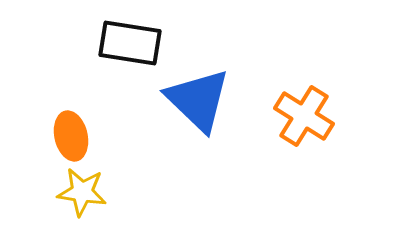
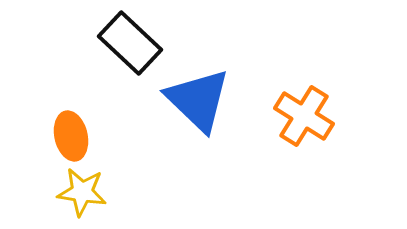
black rectangle: rotated 34 degrees clockwise
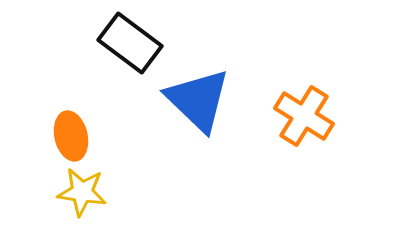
black rectangle: rotated 6 degrees counterclockwise
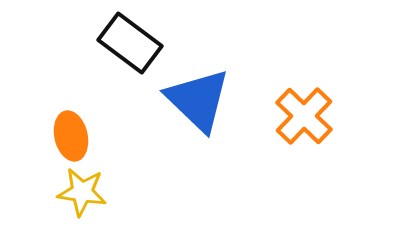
orange cross: rotated 12 degrees clockwise
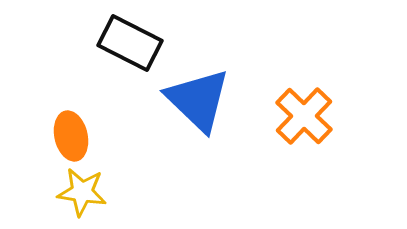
black rectangle: rotated 10 degrees counterclockwise
